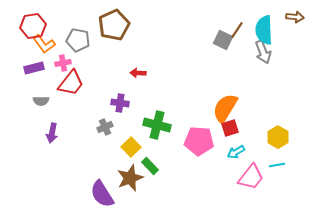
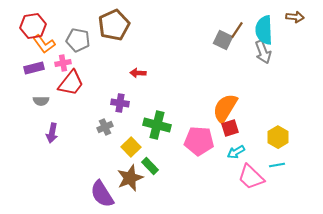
pink trapezoid: rotated 96 degrees clockwise
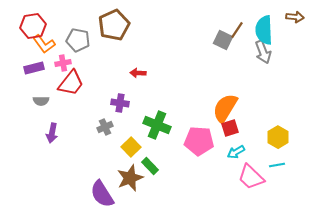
green cross: rotated 8 degrees clockwise
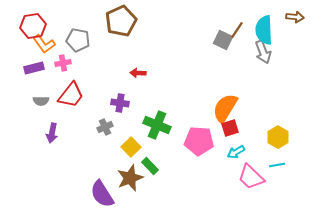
brown pentagon: moved 7 px right, 4 px up
red trapezoid: moved 12 px down
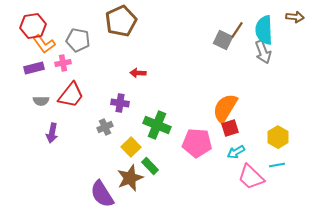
pink pentagon: moved 2 px left, 2 px down
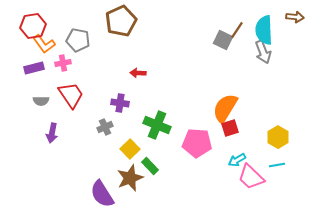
red trapezoid: rotated 72 degrees counterclockwise
yellow square: moved 1 px left, 2 px down
cyan arrow: moved 1 px right, 8 px down
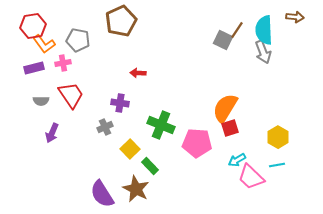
green cross: moved 4 px right
purple arrow: rotated 12 degrees clockwise
brown star: moved 6 px right, 11 px down; rotated 24 degrees counterclockwise
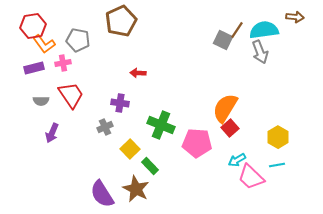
cyan semicircle: rotated 84 degrees clockwise
gray arrow: moved 3 px left
red square: rotated 24 degrees counterclockwise
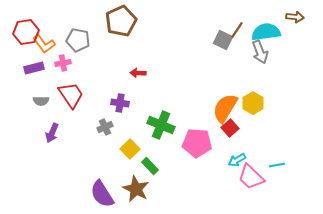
red hexagon: moved 7 px left, 6 px down
cyan semicircle: moved 2 px right, 2 px down
yellow hexagon: moved 25 px left, 34 px up
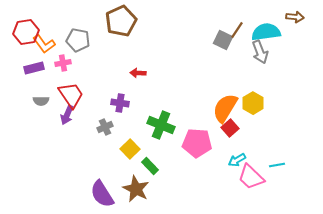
purple arrow: moved 15 px right, 18 px up
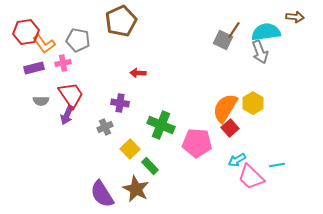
brown line: moved 3 px left
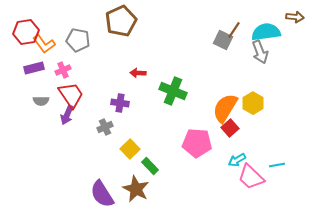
pink cross: moved 7 px down; rotated 14 degrees counterclockwise
green cross: moved 12 px right, 34 px up
